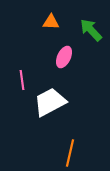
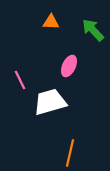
green arrow: moved 2 px right
pink ellipse: moved 5 px right, 9 px down
pink line: moved 2 px left; rotated 18 degrees counterclockwise
white trapezoid: rotated 12 degrees clockwise
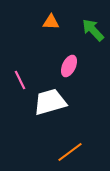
orange line: moved 1 px up; rotated 40 degrees clockwise
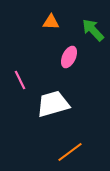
pink ellipse: moved 9 px up
white trapezoid: moved 3 px right, 2 px down
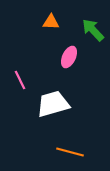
orange line: rotated 52 degrees clockwise
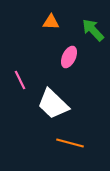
white trapezoid: rotated 120 degrees counterclockwise
orange line: moved 9 px up
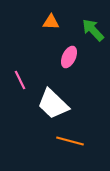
orange line: moved 2 px up
